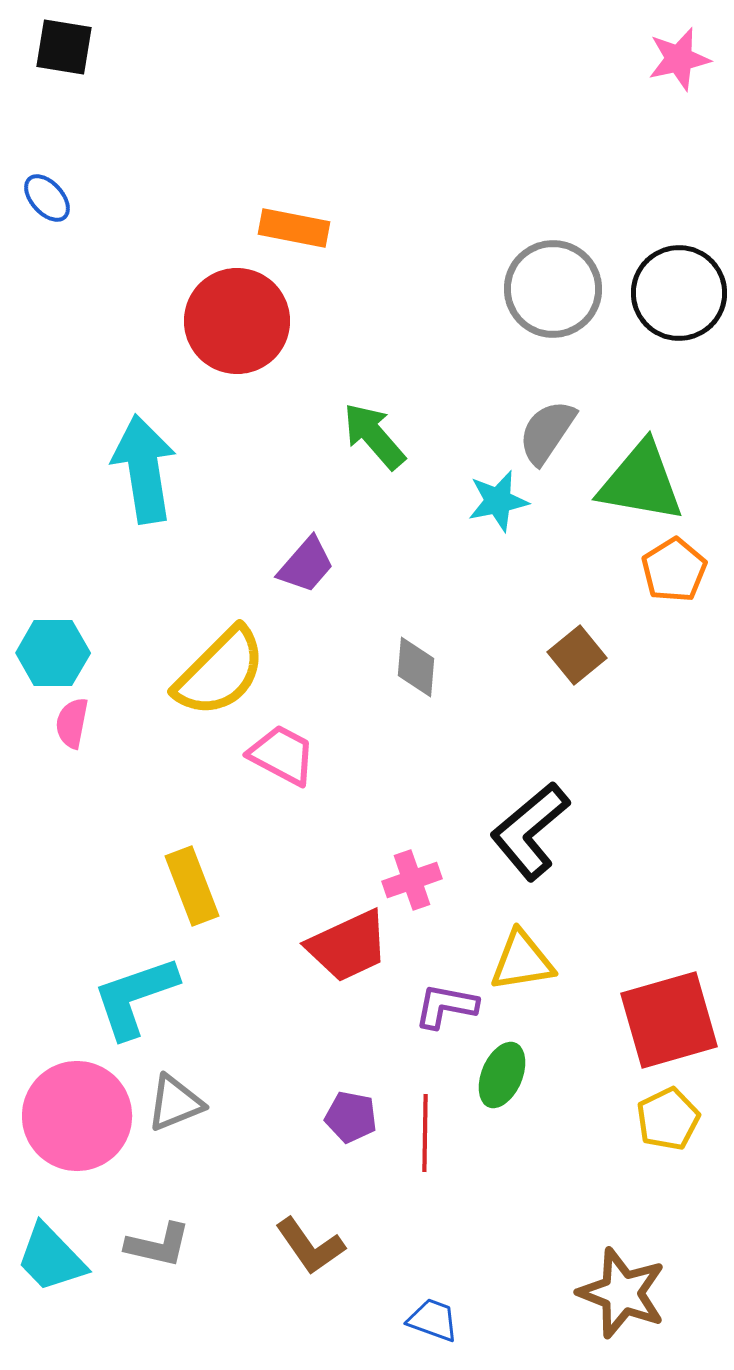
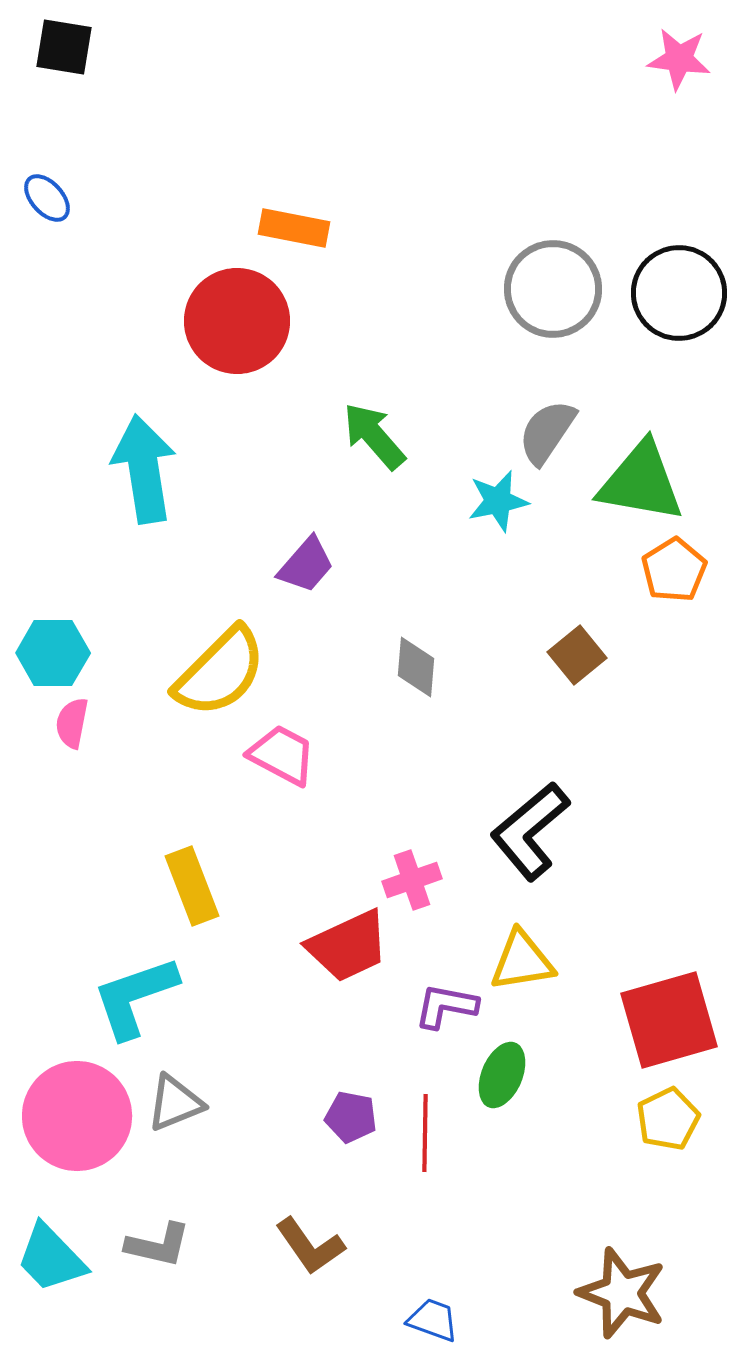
pink star: rotated 20 degrees clockwise
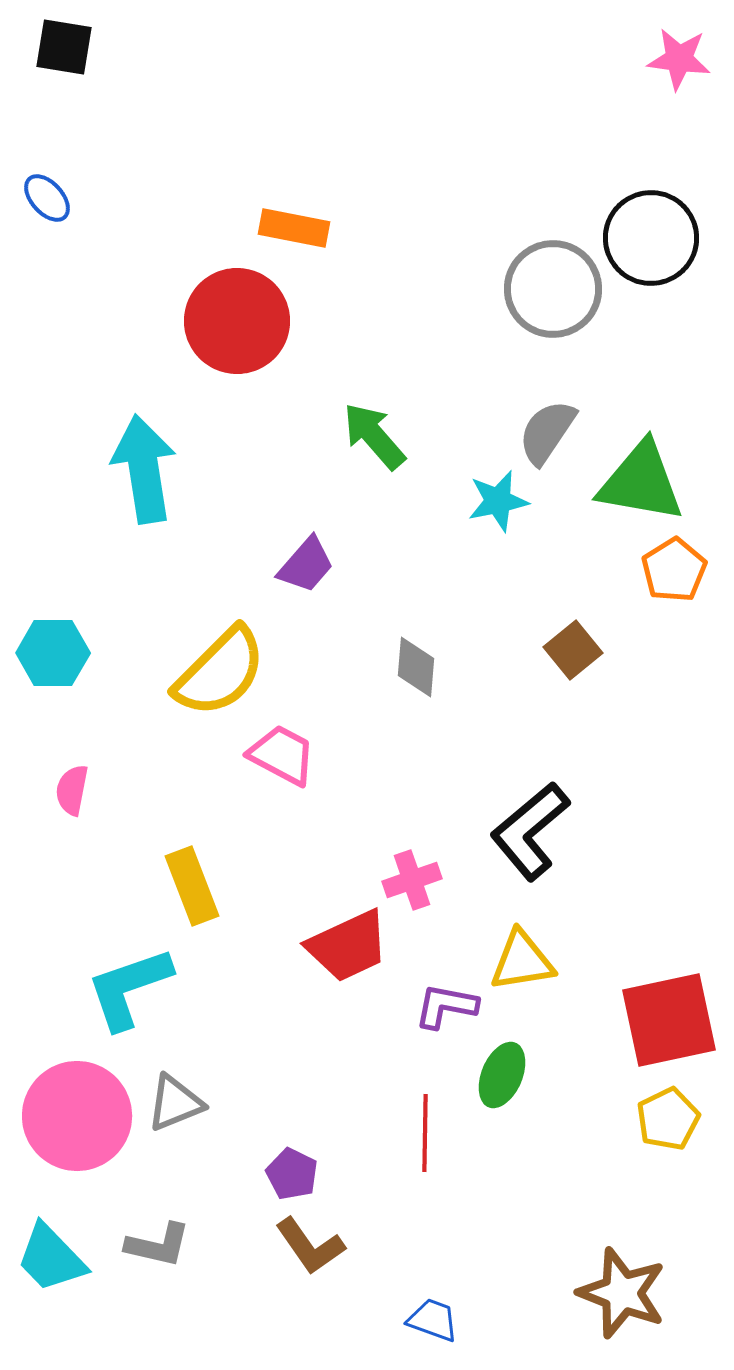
black circle: moved 28 px left, 55 px up
brown square: moved 4 px left, 5 px up
pink semicircle: moved 67 px down
cyan L-shape: moved 6 px left, 9 px up
red square: rotated 4 degrees clockwise
purple pentagon: moved 59 px left, 57 px down; rotated 15 degrees clockwise
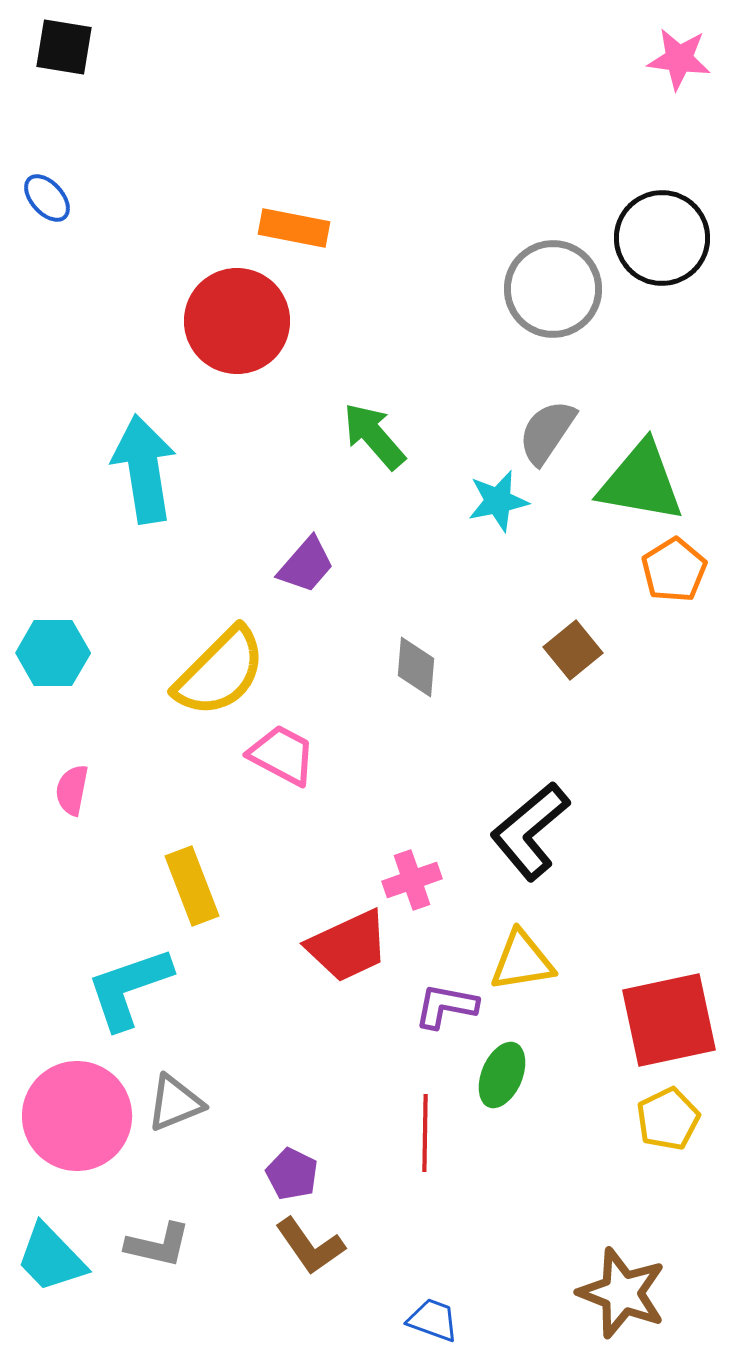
black circle: moved 11 px right
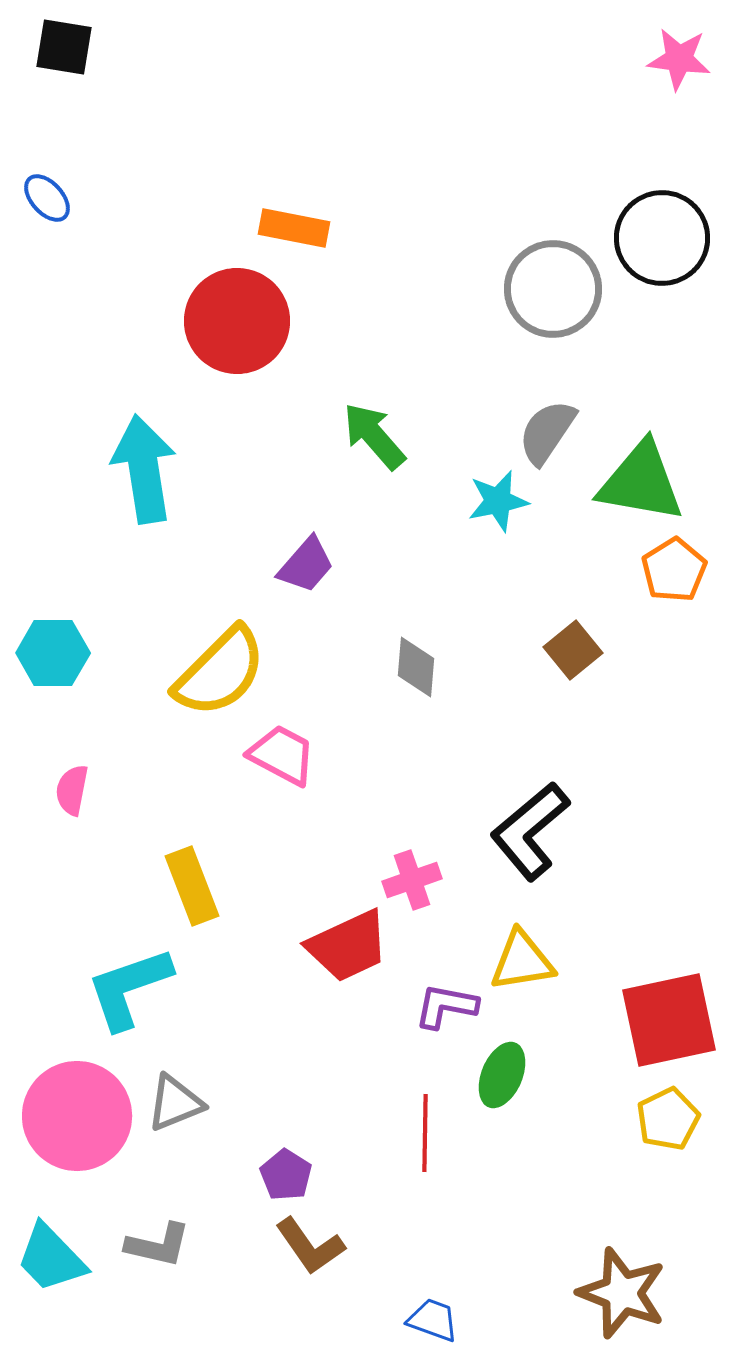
purple pentagon: moved 6 px left, 1 px down; rotated 6 degrees clockwise
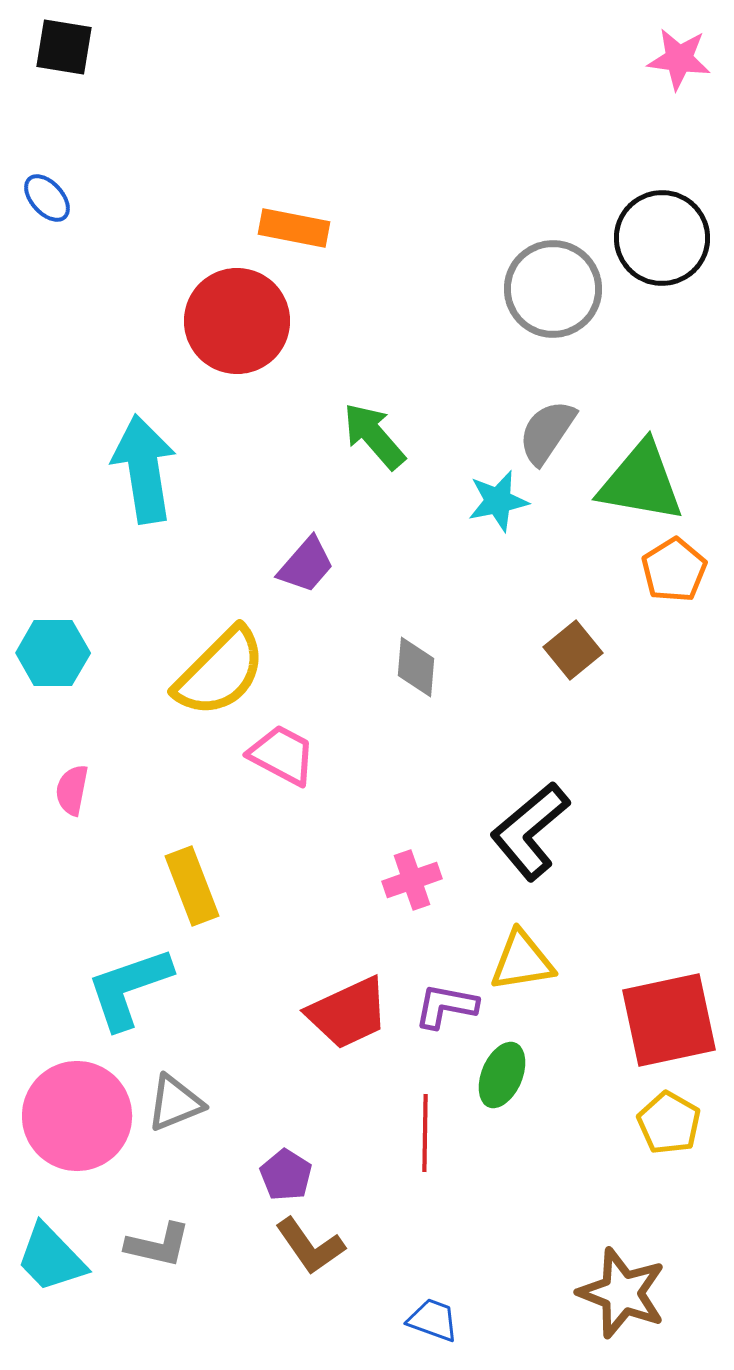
red trapezoid: moved 67 px down
yellow pentagon: moved 1 px right, 4 px down; rotated 16 degrees counterclockwise
